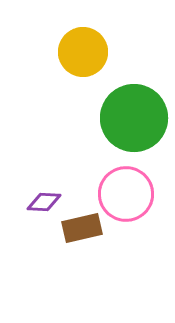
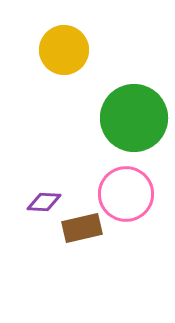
yellow circle: moved 19 px left, 2 px up
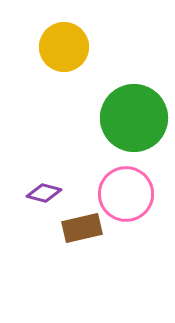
yellow circle: moved 3 px up
purple diamond: moved 9 px up; rotated 12 degrees clockwise
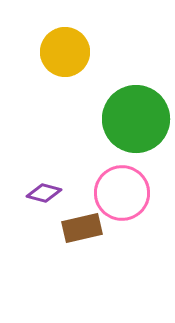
yellow circle: moved 1 px right, 5 px down
green circle: moved 2 px right, 1 px down
pink circle: moved 4 px left, 1 px up
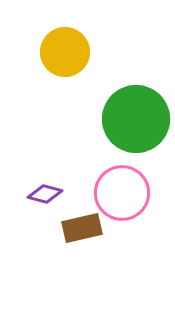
purple diamond: moved 1 px right, 1 px down
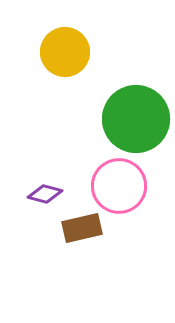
pink circle: moved 3 px left, 7 px up
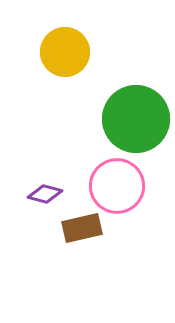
pink circle: moved 2 px left
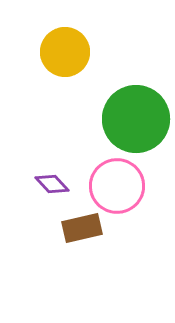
purple diamond: moved 7 px right, 10 px up; rotated 32 degrees clockwise
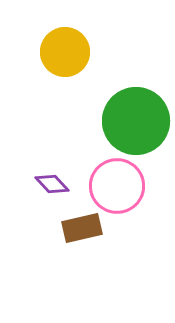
green circle: moved 2 px down
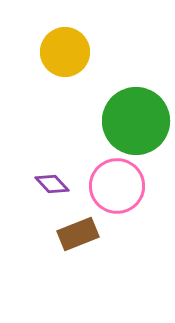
brown rectangle: moved 4 px left, 6 px down; rotated 9 degrees counterclockwise
